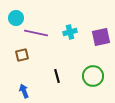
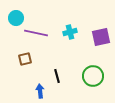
brown square: moved 3 px right, 4 px down
blue arrow: moved 16 px right; rotated 16 degrees clockwise
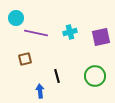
green circle: moved 2 px right
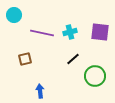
cyan circle: moved 2 px left, 3 px up
purple line: moved 6 px right
purple square: moved 1 px left, 5 px up; rotated 18 degrees clockwise
black line: moved 16 px right, 17 px up; rotated 64 degrees clockwise
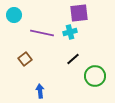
purple square: moved 21 px left, 19 px up; rotated 12 degrees counterclockwise
brown square: rotated 24 degrees counterclockwise
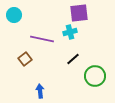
purple line: moved 6 px down
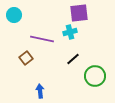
brown square: moved 1 px right, 1 px up
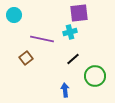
blue arrow: moved 25 px right, 1 px up
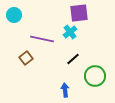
cyan cross: rotated 24 degrees counterclockwise
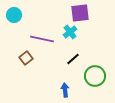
purple square: moved 1 px right
